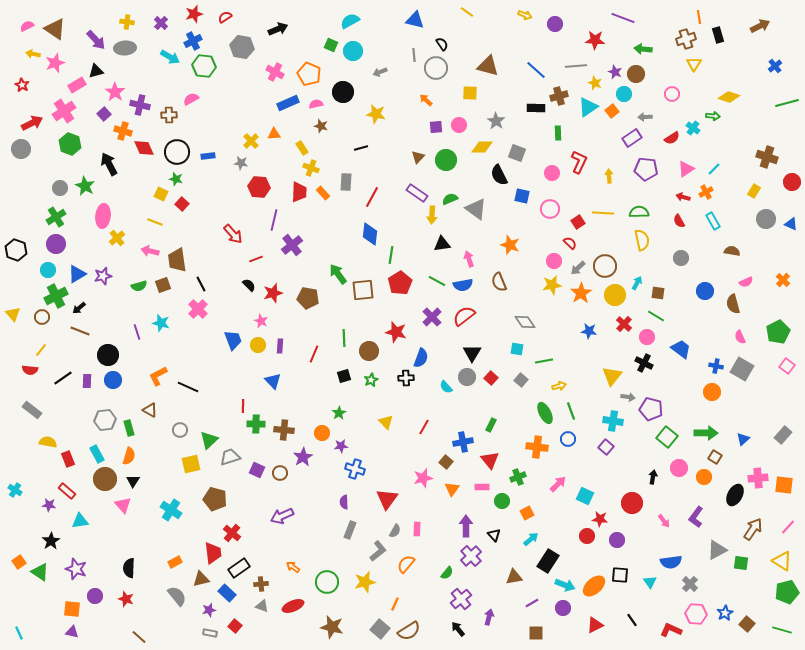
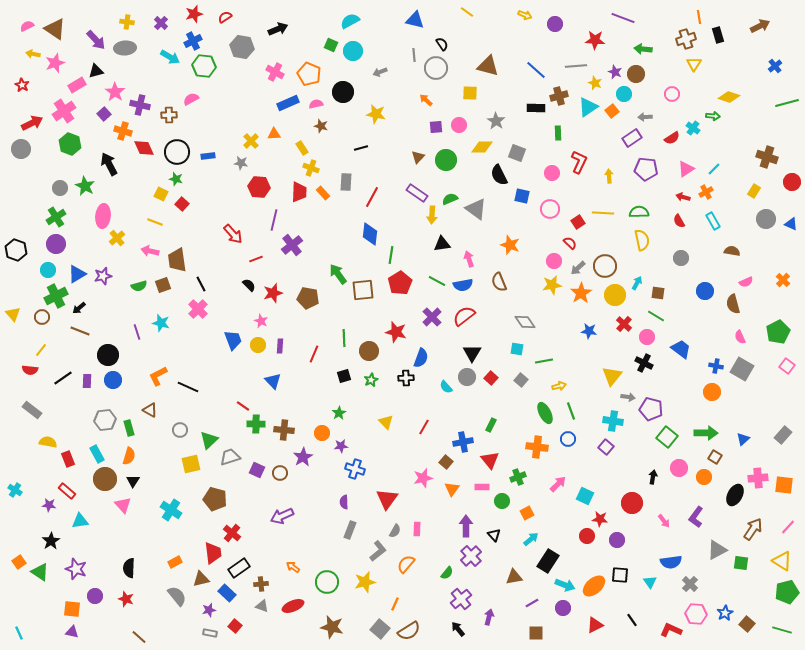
red line at (243, 406): rotated 56 degrees counterclockwise
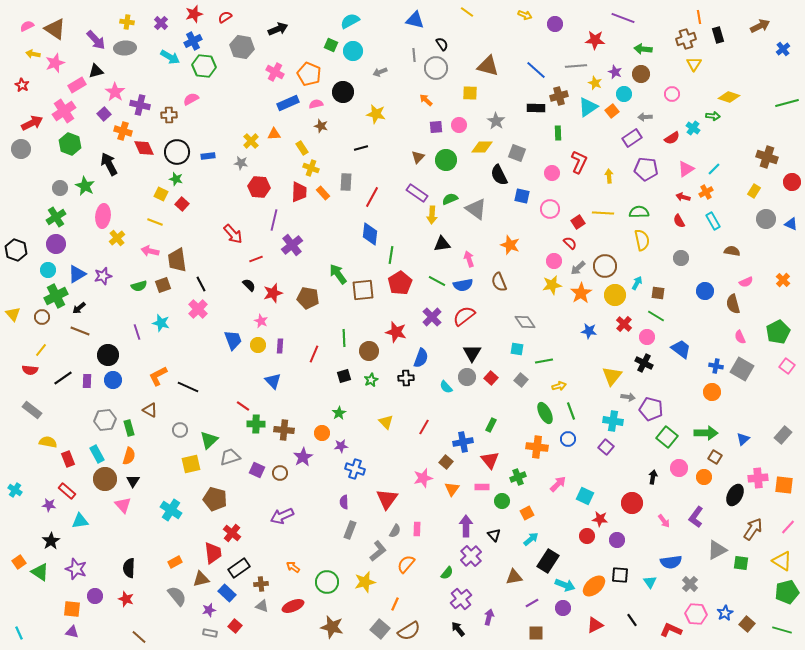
blue cross at (775, 66): moved 8 px right, 17 px up
brown circle at (636, 74): moved 5 px right
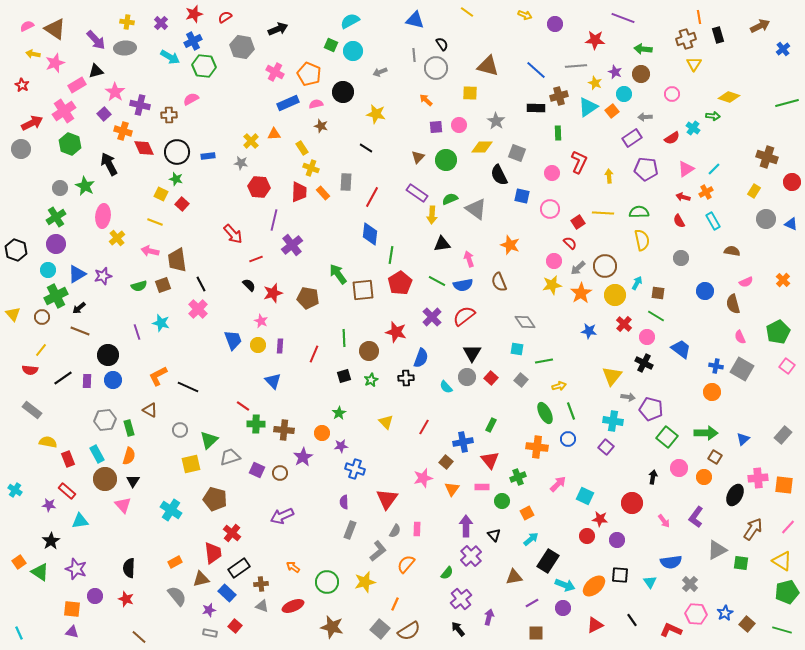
black line at (361, 148): moved 5 px right; rotated 48 degrees clockwise
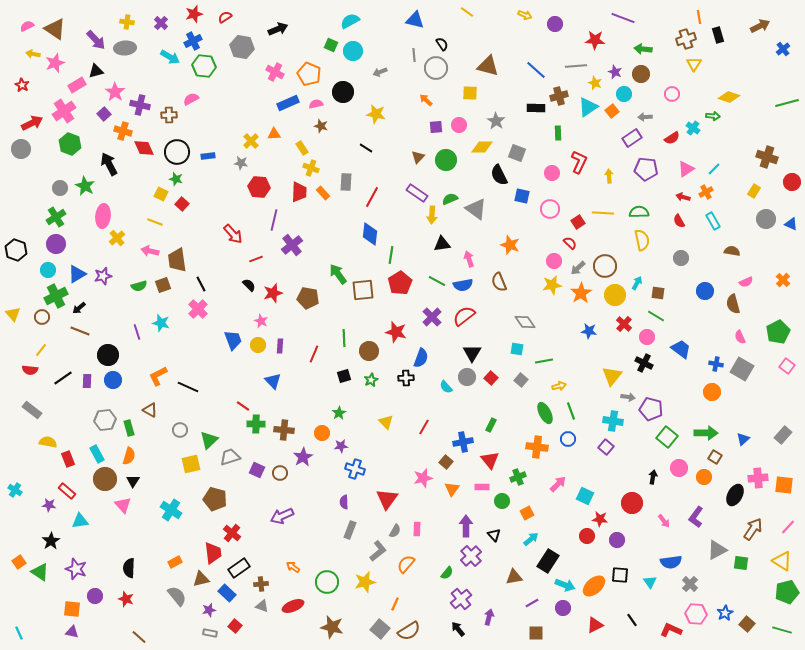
blue cross at (716, 366): moved 2 px up
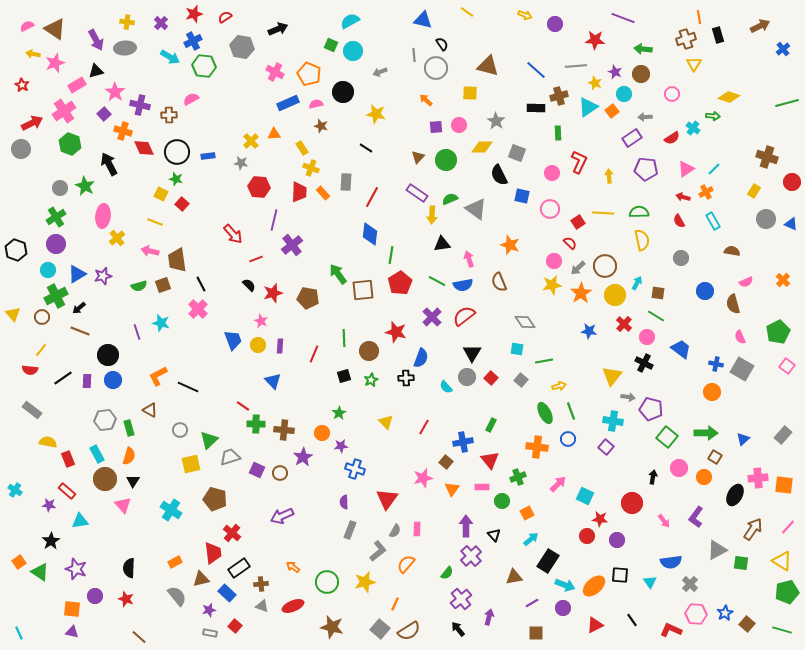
blue triangle at (415, 20): moved 8 px right
purple arrow at (96, 40): rotated 15 degrees clockwise
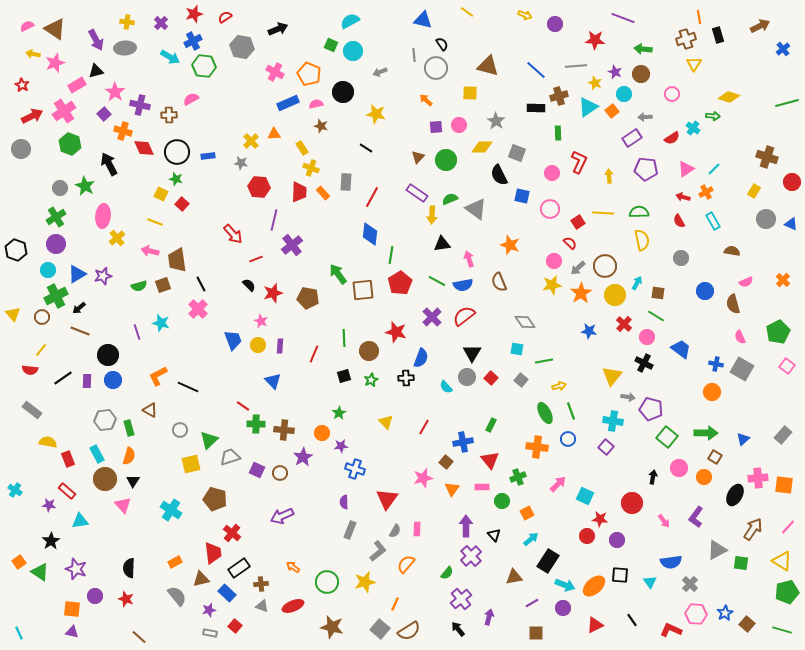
red arrow at (32, 123): moved 7 px up
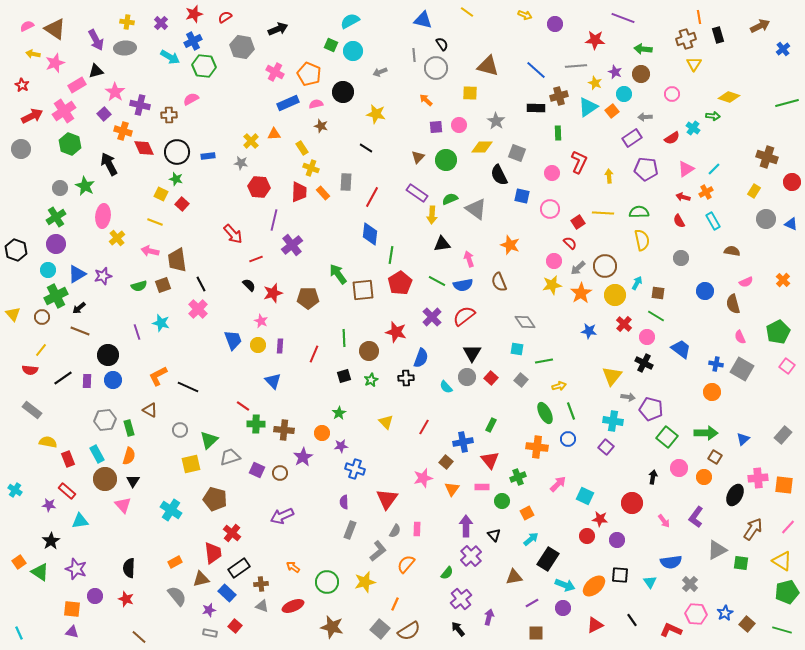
brown pentagon at (308, 298): rotated 10 degrees counterclockwise
black rectangle at (548, 561): moved 2 px up
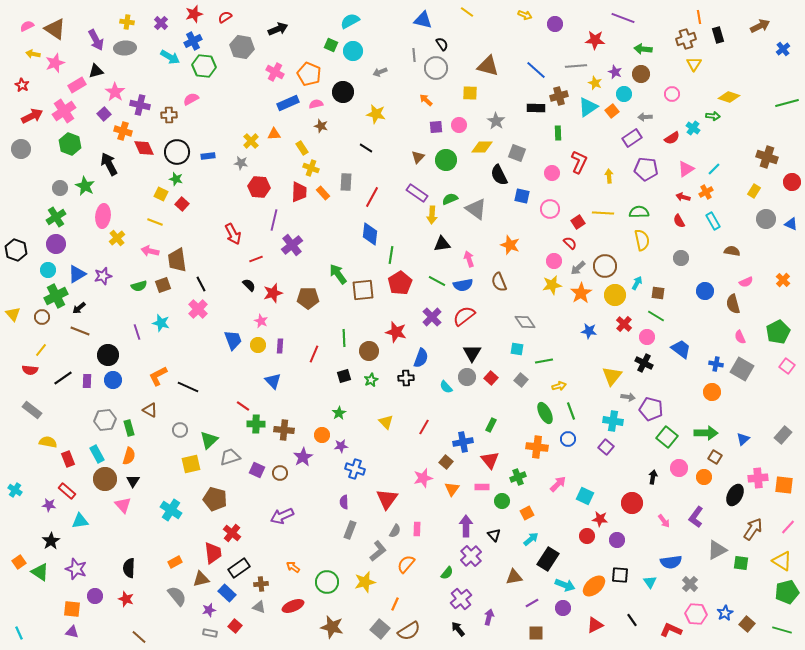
red arrow at (233, 234): rotated 15 degrees clockwise
orange circle at (322, 433): moved 2 px down
gray triangle at (262, 606): moved 3 px left, 1 px down
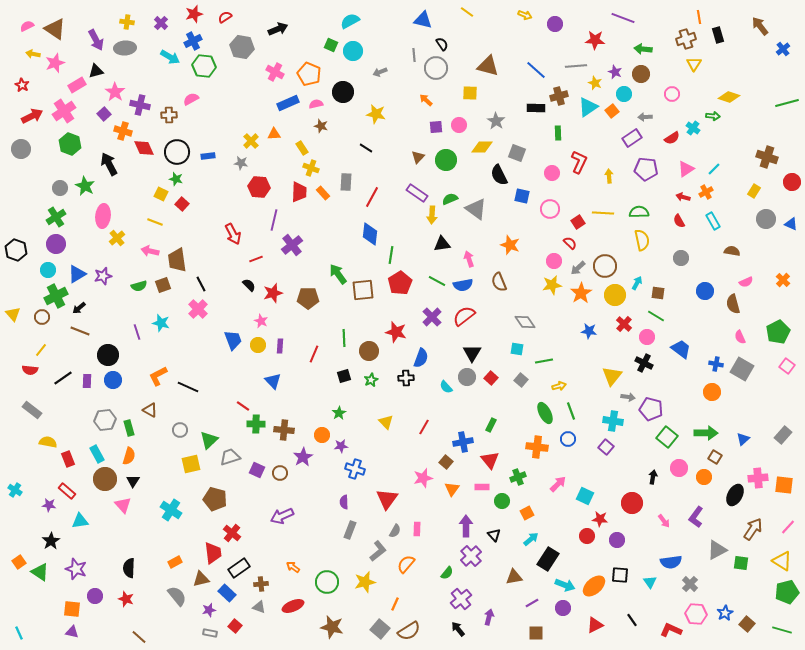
brown arrow at (760, 26): rotated 102 degrees counterclockwise
